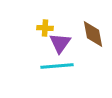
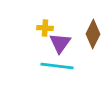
brown diamond: rotated 36 degrees clockwise
cyan line: rotated 12 degrees clockwise
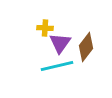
brown diamond: moved 7 px left, 13 px down; rotated 12 degrees clockwise
cyan line: rotated 20 degrees counterclockwise
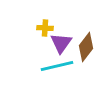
purple triangle: moved 1 px right
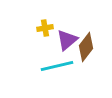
yellow cross: rotated 14 degrees counterclockwise
purple triangle: moved 6 px right, 3 px up; rotated 15 degrees clockwise
